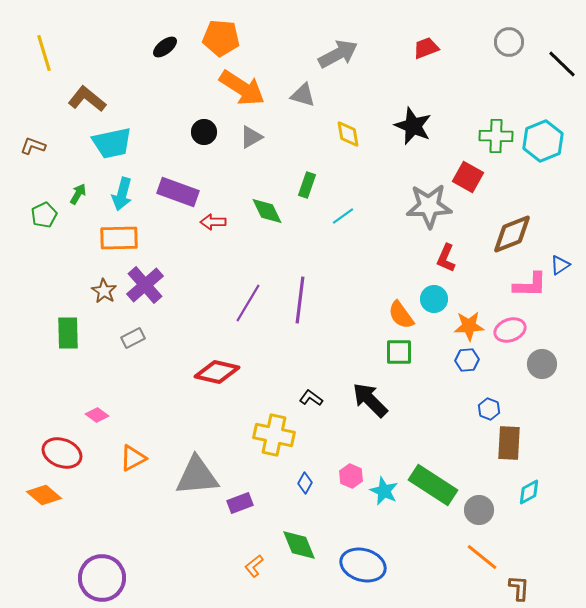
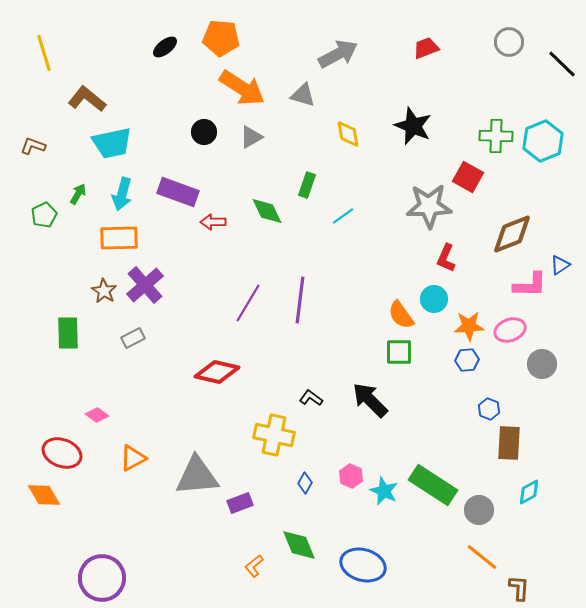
orange diamond at (44, 495): rotated 20 degrees clockwise
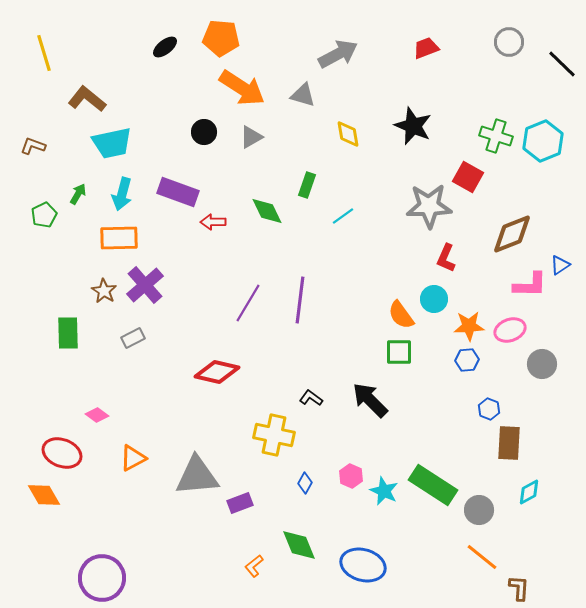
green cross at (496, 136): rotated 16 degrees clockwise
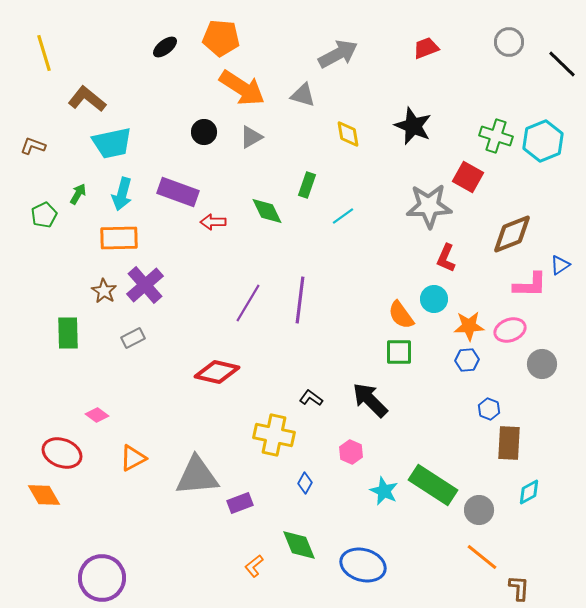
pink hexagon at (351, 476): moved 24 px up
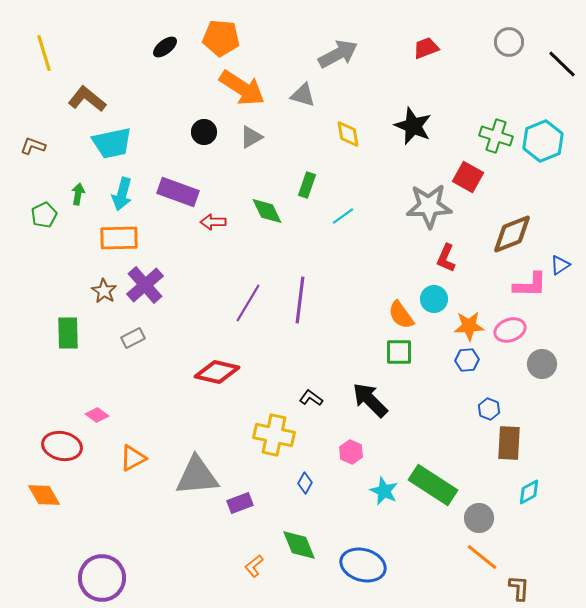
green arrow at (78, 194): rotated 20 degrees counterclockwise
red ellipse at (62, 453): moved 7 px up; rotated 9 degrees counterclockwise
gray circle at (479, 510): moved 8 px down
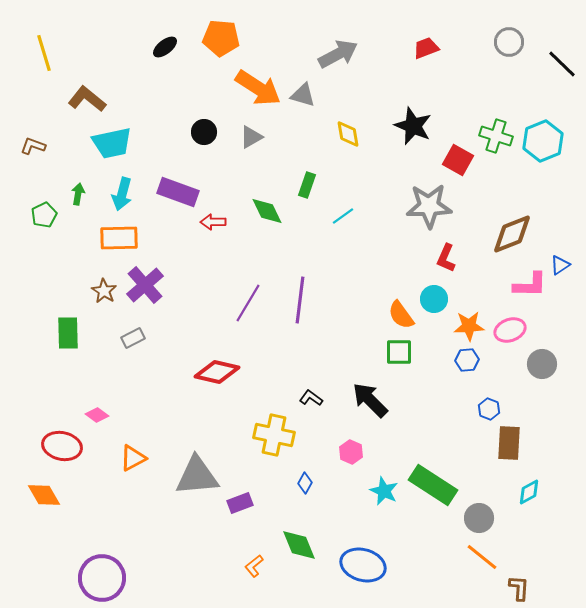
orange arrow at (242, 88): moved 16 px right
red square at (468, 177): moved 10 px left, 17 px up
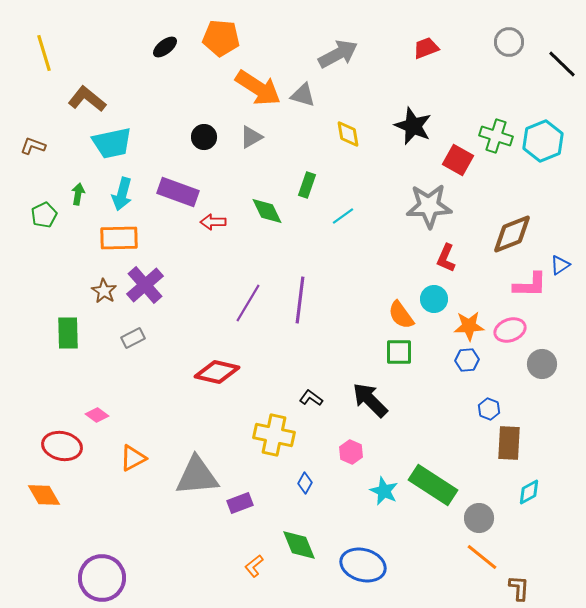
black circle at (204, 132): moved 5 px down
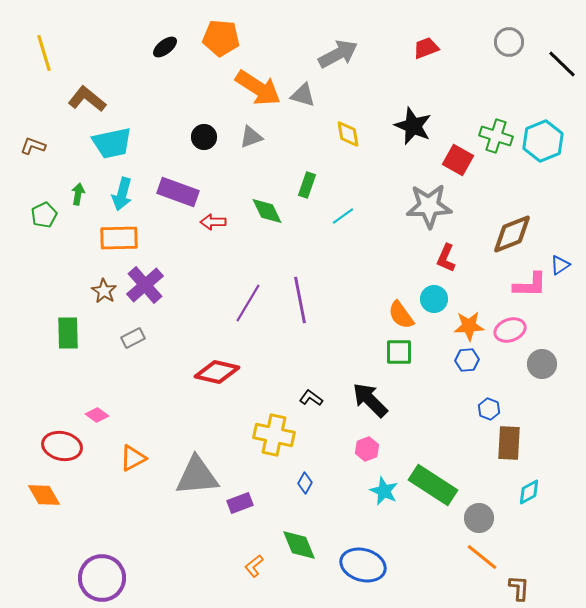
gray triangle at (251, 137): rotated 10 degrees clockwise
purple line at (300, 300): rotated 18 degrees counterclockwise
pink hexagon at (351, 452): moved 16 px right, 3 px up; rotated 15 degrees clockwise
